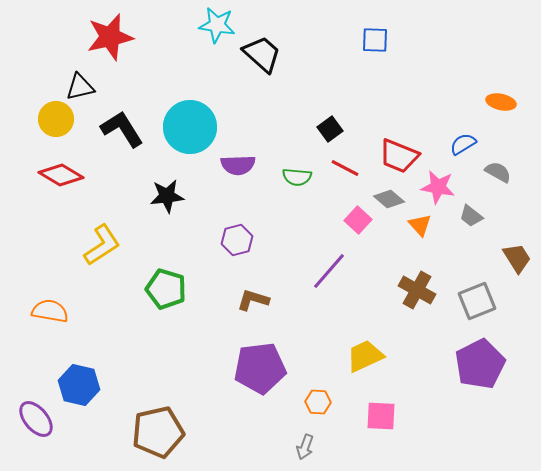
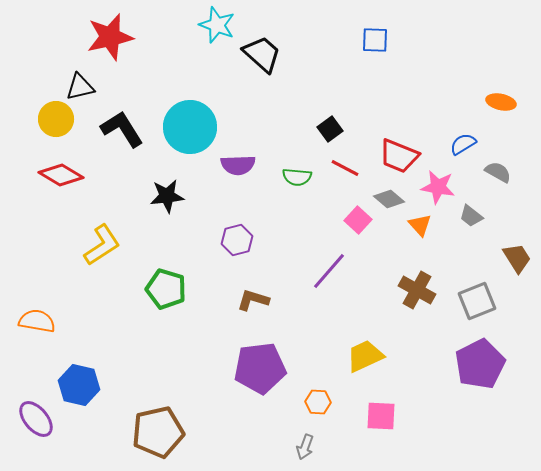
cyan star at (217, 25): rotated 12 degrees clockwise
orange semicircle at (50, 311): moved 13 px left, 10 px down
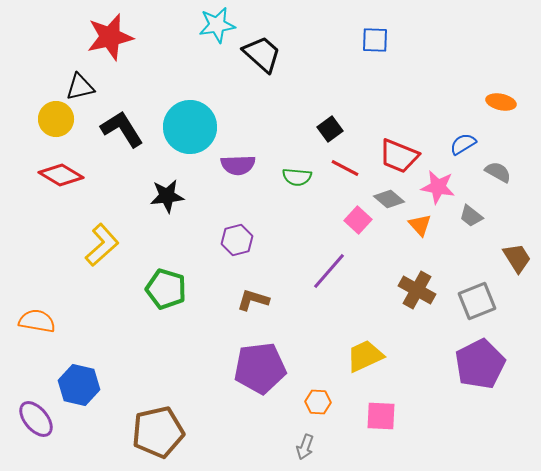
cyan star at (217, 25): rotated 30 degrees counterclockwise
yellow L-shape at (102, 245): rotated 9 degrees counterclockwise
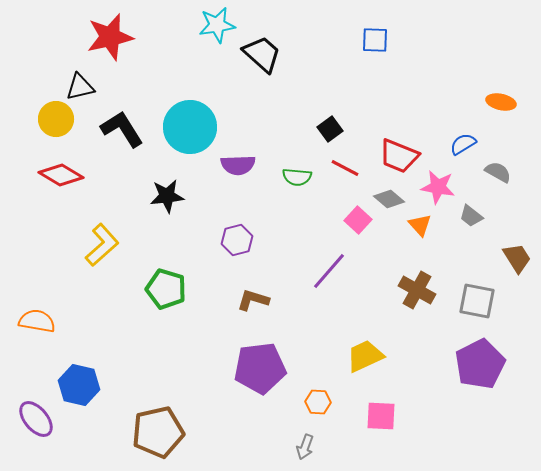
gray square at (477, 301): rotated 33 degrees clockwise
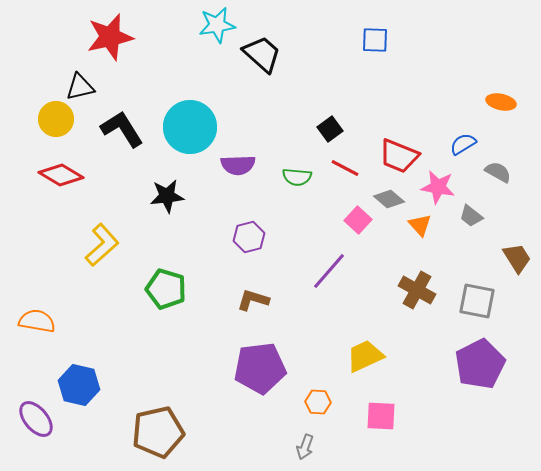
purple hexagon at (237, 240): moved 12 px right, 3 px up
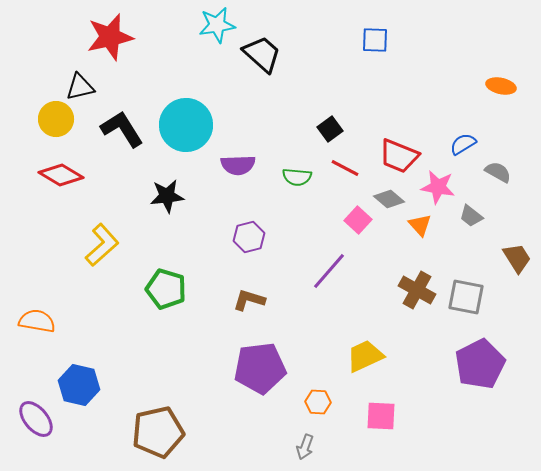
orange ellipse at (501, 102): moved 16 px up
cyan circle at (190, 127): moved 4 px left, 2 px up
brown L-shape at (253, 300): moved 4 px left
gray square at (477, 301): moved 11 px left, 4 px up
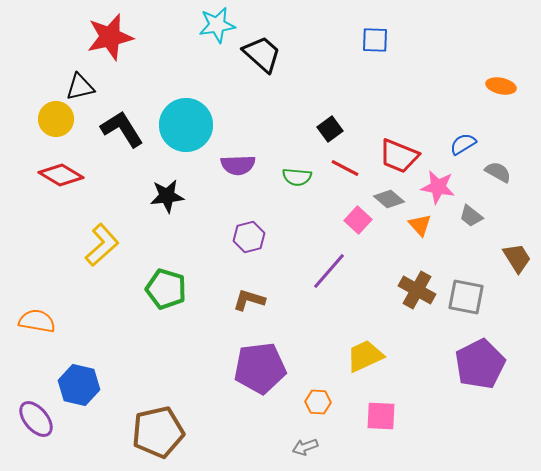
gray arrow at (305, 447): rotated 50 degrees clockwise
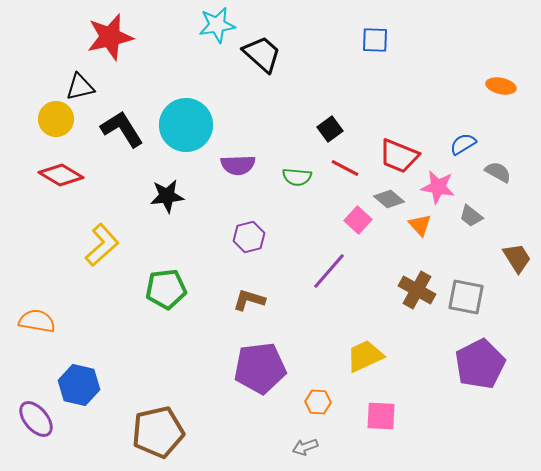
green pentagon at (166, 289): rotated 24 degrees counterclockwise
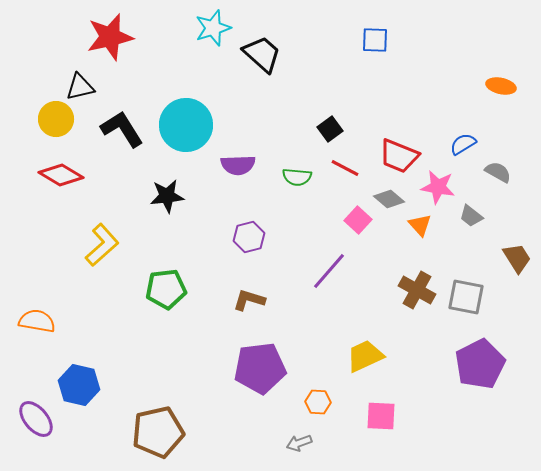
cyan star at (217, 25): moved 4 px left, 3 px down; rotated 9 degrees counterclockwise
gray arrow at (305, 447): moved 6 px left, 4 px up
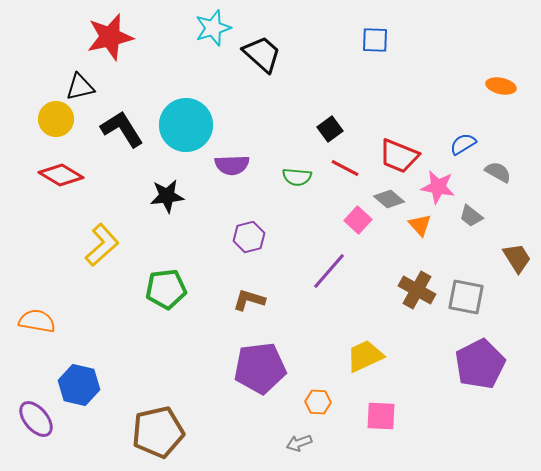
purple semicircle at (238, 165): moved 6 px left
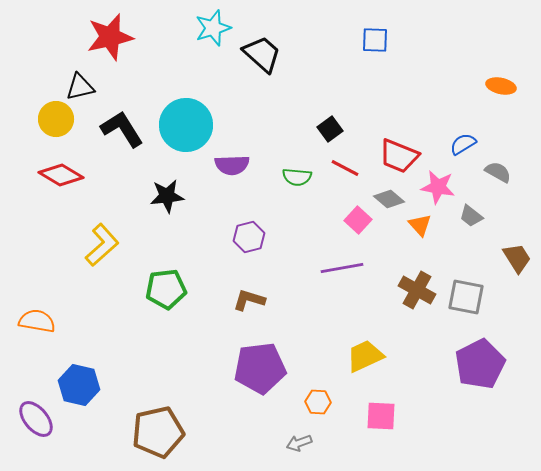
purple line at (329, 271): moved 13 px right, 3 px up; rotated 39 degrees clockwise
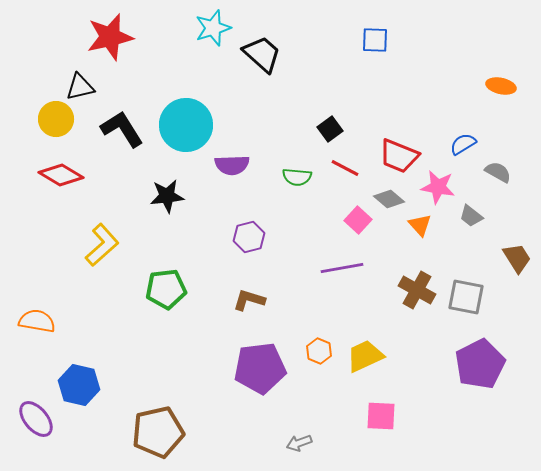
orange hexagon at (318, 402): moved 1 px right, 51 px up; rotated 20 degrees clockwise
